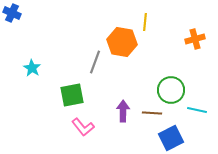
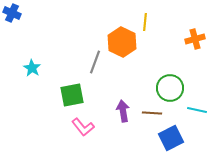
orange hexagon: rotated 16 degrees clockwise
green circle: moved 1 px left, 2 px up
purple arrow: rotated 10 degrees counterclockwise
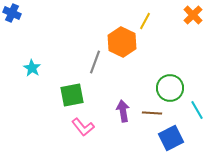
yellow line: moved 1 px up; rotated 24 degrees clockwise
orange cross: moved 2 px left, 24 px up; rotated 30 degrees counterclockwise
cyan line: rotated 48 degrees clockwise
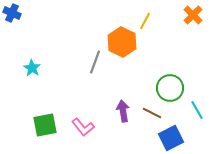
green square: moved 27 px left, 30 px down
brown line: rotated 24 degrees clockwise
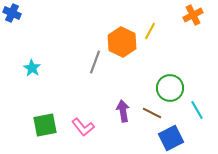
orange cross: rotated 18 degrees clockwise
yellow line: moved 5 px right, 10 px down
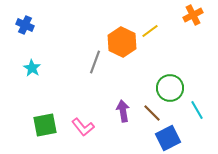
blue cross: moved 13 px right, 12 px down
yellow line: rotated 24 degrees clockwise
brown line: rotated 18 degrees clockwise
blue square: moved 3 px left
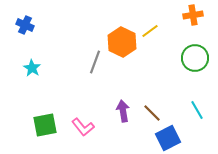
orange cross: rotated 18 degrees clockwise
green circle: moved 25 px right, 30 px up
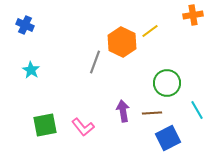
green circle: moved 28 px left, 25 px down
cyan star: moved 1 px left, 2 px down
brown line: rotated 48 degrees counterclockwise
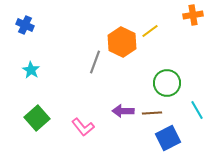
purple arrow: rotated 80 degrees counterclockwise
green square: moved 8 px left, 7 px up; rotated 30 degrees counterclockwise
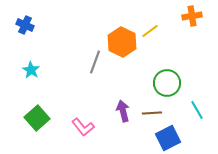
orange cross: moved 1 px left, 1 px down
purple arrow: rotated 75 degrees clockwise
